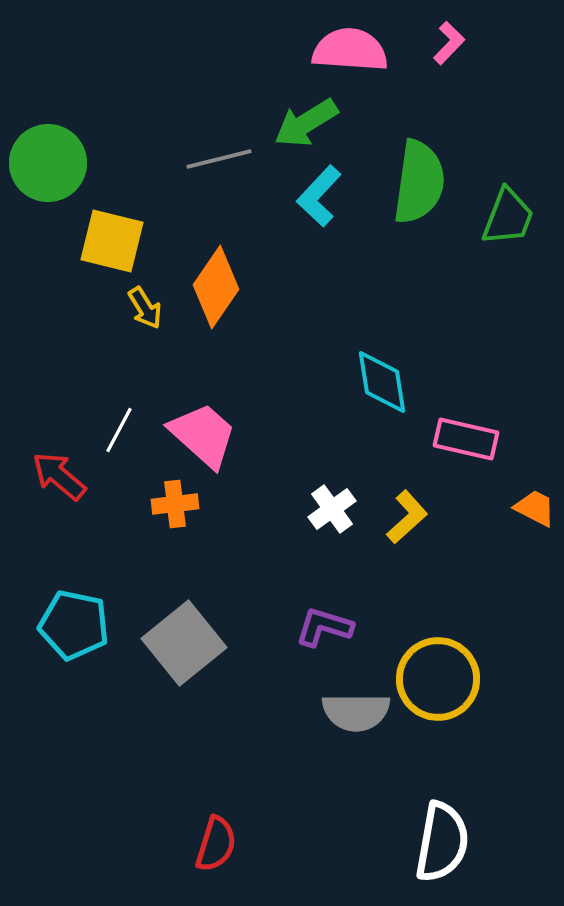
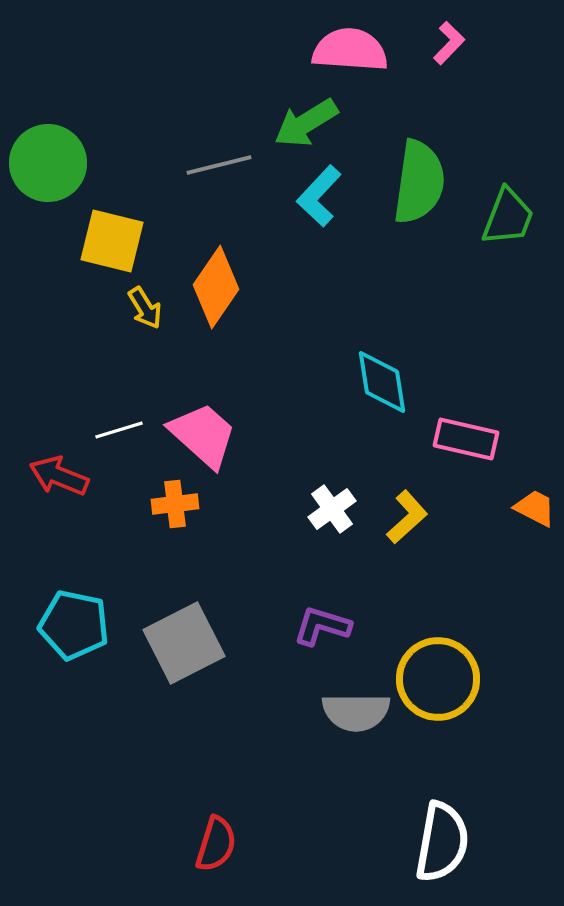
gray line: moved 6 px down
white line: rotated 45 degrees clockwise
red arrow: rotated 18 degrees counterclockwise
purple L-shape: moved 2 px left, 1 px up
gray square: rotated 12 degrees clockwise
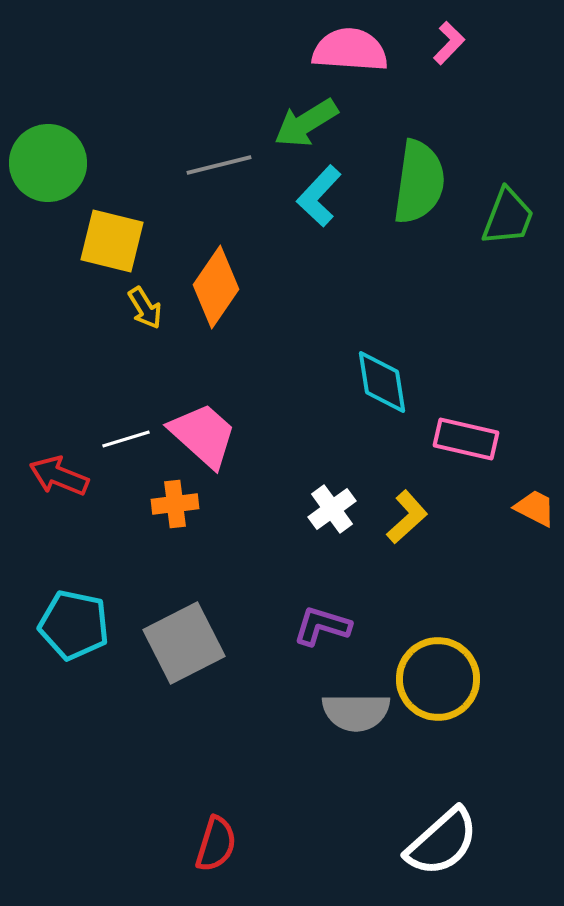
white line: moved 7 px right, 9 px down
white semicircle: rotated 38 degrees clockwise
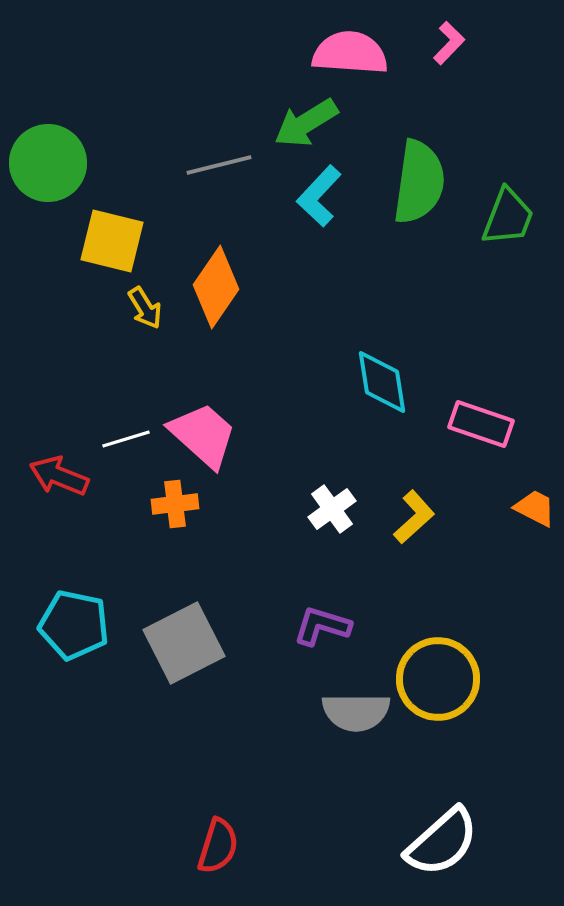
pink semicircle: moved 3 px down
pink rectangle: moved 15 px right, 15 px up; rotated 6 degrees clockwise
yellow L-shape: moved 7 px right
red semicircle: moved 2 px right, 2 px down
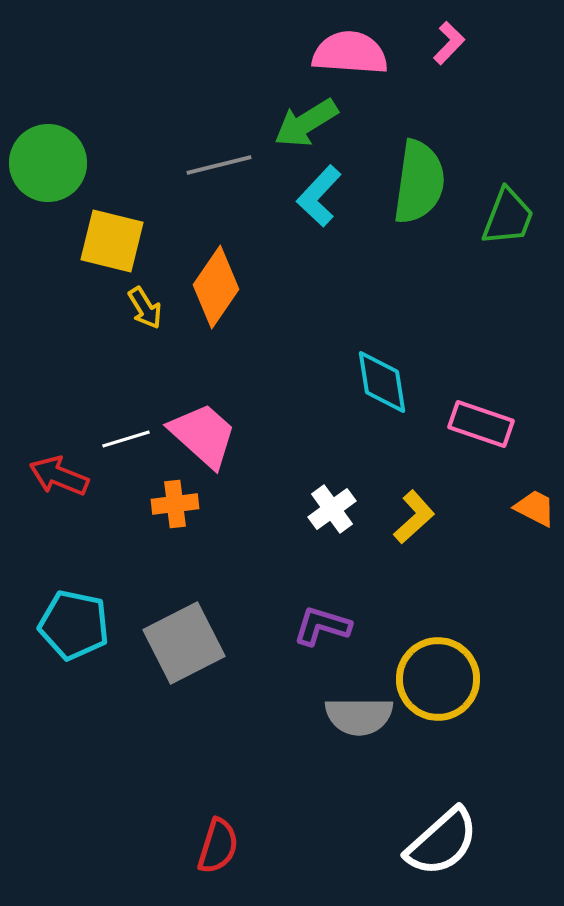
gray semicircle: moved 3 px right, 4 px down
